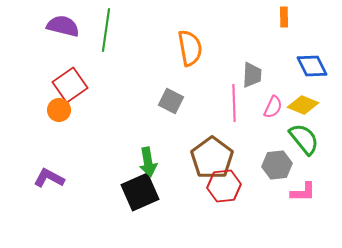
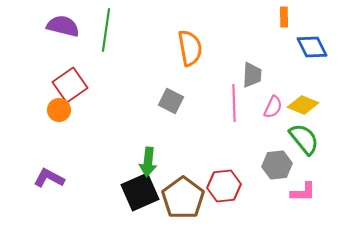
blue diamond: moved 19 px up
brown pentagon: moved 29 px left, 40 px down
green arrow: rotated 16 degrees clockwise
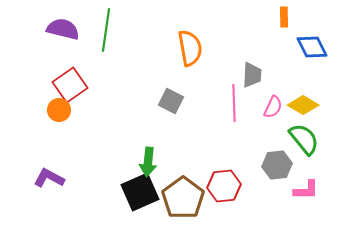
purple semicircle: moved 3 px down
yellow diamond: rotated 8 degrees clockwise
pink L-shape: moved 3 px right, 2 px up
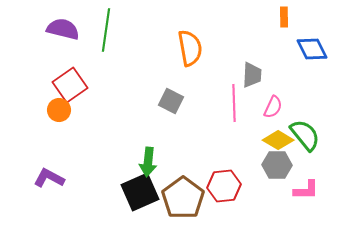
blue diamond: moved 2 px down
yellow diamond: moved 25 px left, 35 px down
green semicircle: moved 1 px right, 4 px up
gray hexagon: rotated 8 degrees clockwise
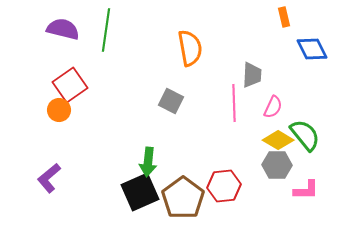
orange rectangle: rotated 12 degrees counterclockwise
purple L-shape: rotated 68 degrees counterclockwise
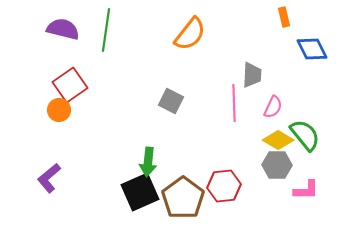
orange semicircle: moved 14 px up; rotated 48 degrees clockwise
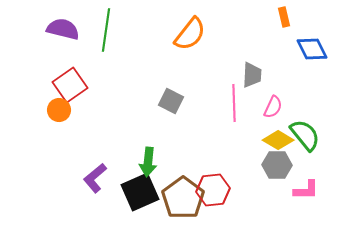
purple L-shape: moved 46 px right
red hexagon: moved 11 px left, 4 px down
